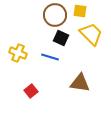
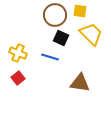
red square: moved 13 px left, 13 px up
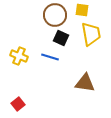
yellow square: moved 2 px right, 1 px up
yellow trapezoid: rotated 35 degrees clockwise
yellow cross: moved 1 px right, 3 px down
red square: moved 26 px down
brown triangle: moved 5 px right
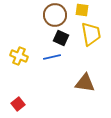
blue line: moved 2 px right; rotated 30 degrees counterclockwise
